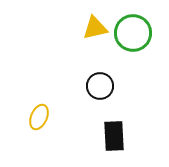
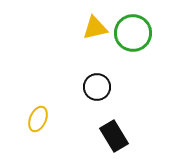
black circle: moved 3 px left, 1 px down
yellow ellipse: moved 1 px left, 2 px down
black rectangle: rotated 28 degrees counterclockwise
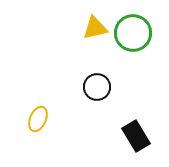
black rectangle: moved 22 px right
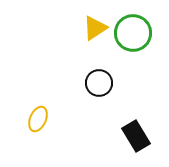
yellow triangle: rotated 20 degrees counterclockwise
black circle: moved 2 px right, 4 px up
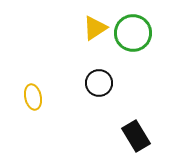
yellow ellipse: moved 5 px left, 22 px up; rotated 35 degrees counterclockwise
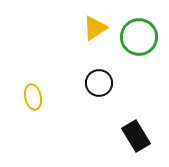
green circle: moved 6 px right, 4 px down
